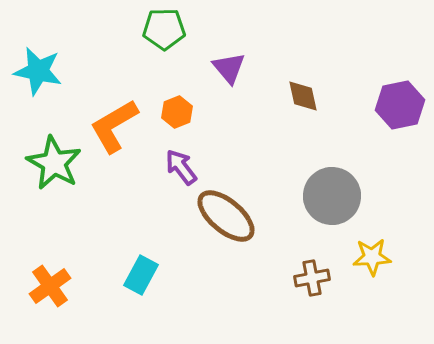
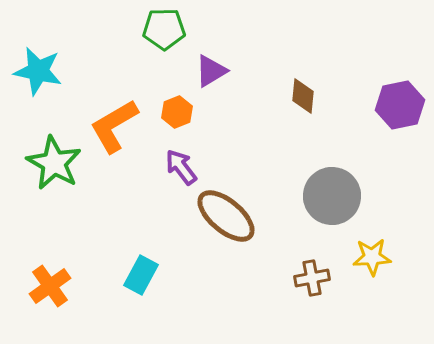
purple triangle: moved 18 px left, 3 px down; rotated 39 degrees clockwise
brown diamond: rotated 18 degrees clockwise
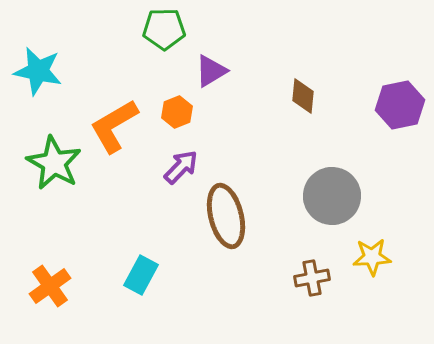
purple arrow: rotated 81 degrees clockwise
brown ellipse: rotated 36 degrees clockwise
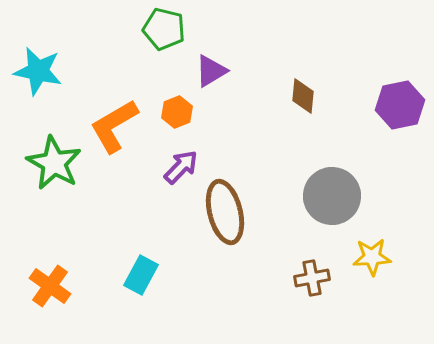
green pentagon: rotated 15 degrees clockwise
brown ellipse: moved 1 px left, 4 px up
orange cross: rotated 18 degrees counterclockwise
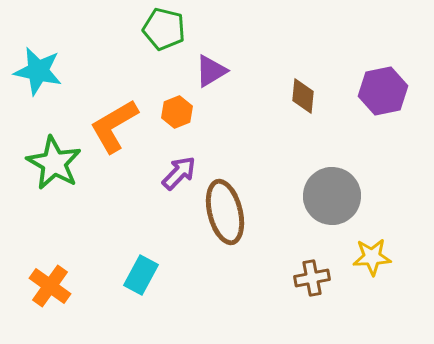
purple hexagon: moved 17 px left, 14 px up
purple arrow: moved 2 px left, 6 px down
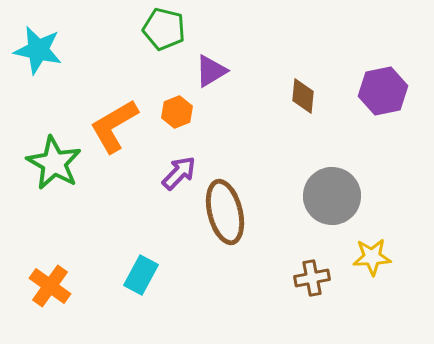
cyan star: moved 21 px up
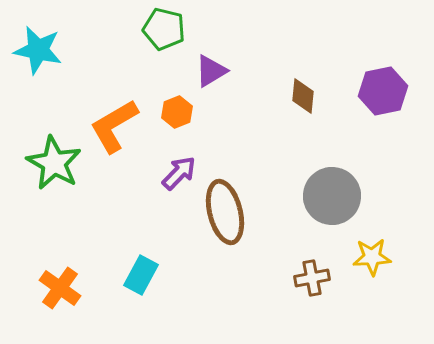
orange cross: moved 10 px right, 2 px down
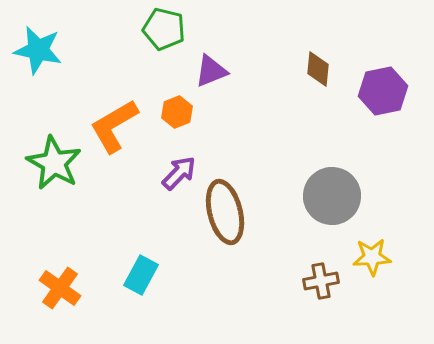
purple triangle: rotated 9 degrees clockwise
brown diamond: moved 15 px right, 27 px up
brown cross: moved 9 px right, 3 px down
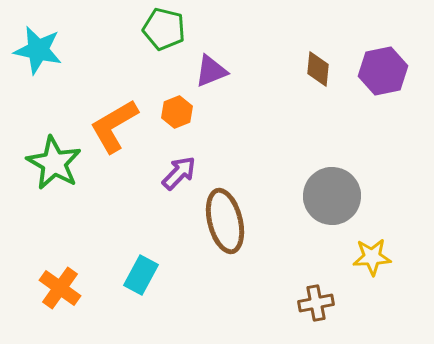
purple hexagon: moved 20 px up
brown ellipse: moved 9 px down
brown cross: moved 5 px left, 22 px down
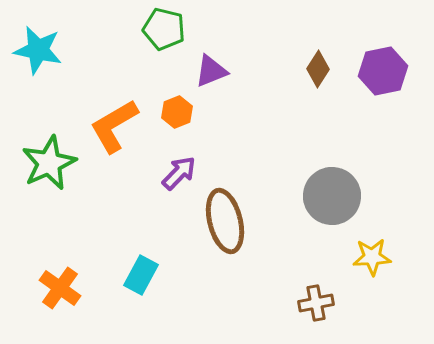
brown diamond: rotated 27 degrees clockwise
green star: moved 5 px left; rotated 18 degrees clockwise
